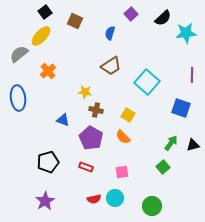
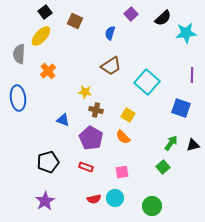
gray semicircle: rotated 48 degrees counterclockwise
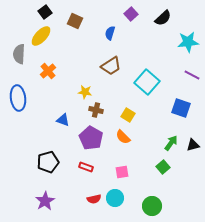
cyan star: moved 2 px right, 9 px down
purple line: rotated 63 degrees counterclockwise
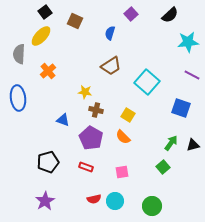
black semicircle: moved 7 px right, 3 px up
cyan circle: moved 3 px down
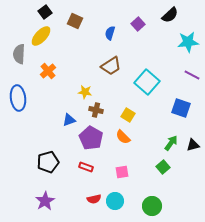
purple square: moved 7 px right, 10 px down
blue triangle: moved 6 px right; rotated 40 degrees counterclockwise
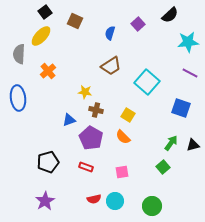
purple line: moved 2 px left, 2 px up
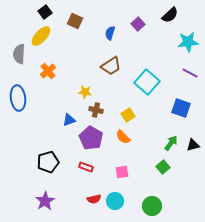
yellow square: rotated 24 degrees clockwise
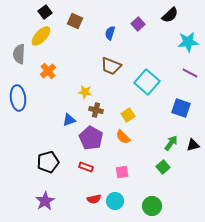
brown trapezoid: rotated 55 degrees clockwise
